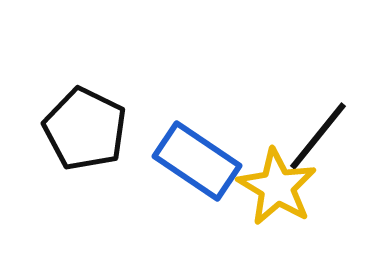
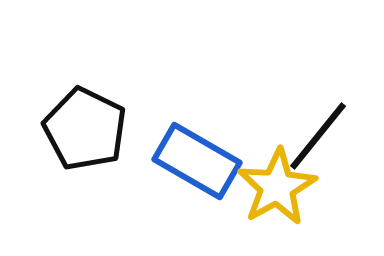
blue rectangle: rotated 4 degrees counterclockwise
yellow star: rotated 12 degrees clockwise
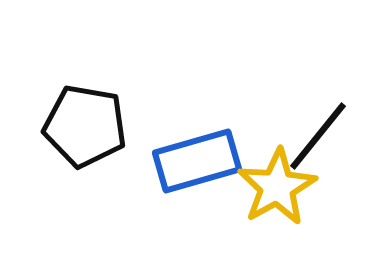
black pentagon: moved 3 px up; rotated 16 degrees counterclockwise
blue rectangle: rotated 46 degrees counterclockwise
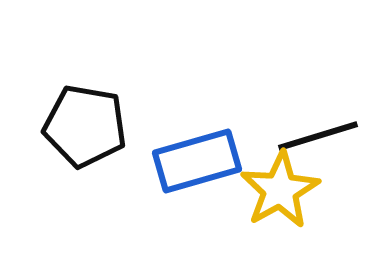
black line: rotated 34 degrees clockwise
yellow star: moved 3 px right, 3 px down
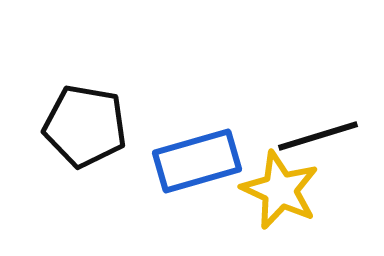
yellow star: rotated 18 degrees counterclockwise
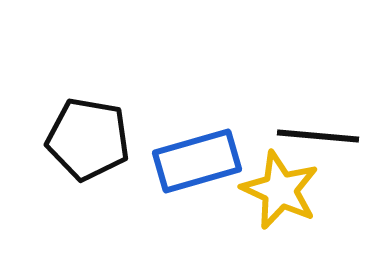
black pentagon: moved 3 px right, 13 px down
black line: rotated 22 degrees clockwise
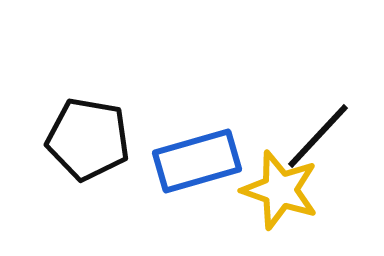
black line: rotated 52 degrees counterclockwise
yellow star: rotated 6 degrees counterclockwise
